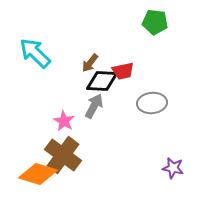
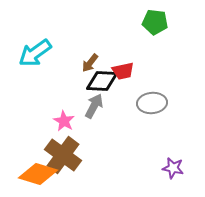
cyan arrow: rotated 80 degrees counterclockwise
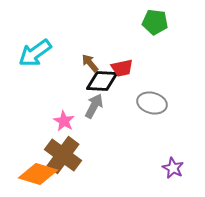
brown arrow: rotated 102 degrees clockwise
red trapezoid: moved 1 px left, 3 px up
gray ellipse: rotated 20 degrees clockwise
purple star: rotated 15 degrees clockwise
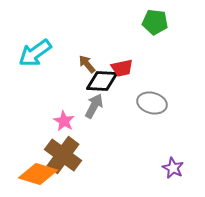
brown arrow: moved 3 px left, 1 px down
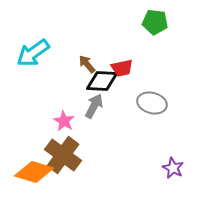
cyan arrow: moved 2 px left
orange diamond: moved 4 px left, 2 px up
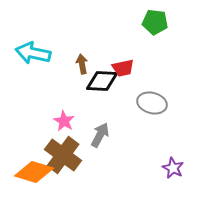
cyan arrow: rotated 48 degrees clockwise
brown arrow: moved 5 px left; rotated 30 degrees clockwise
red trapezoid: moved 1 px right
gray arrow: moved 6 px right, 29 px down
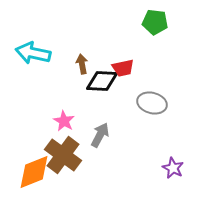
orange diamond: rotated 39 degrees counterclockwise
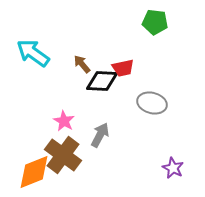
cyan arrow: rotated 24 degrees clockwise
brown arrow: rotated 30 degrees counterclockwise
